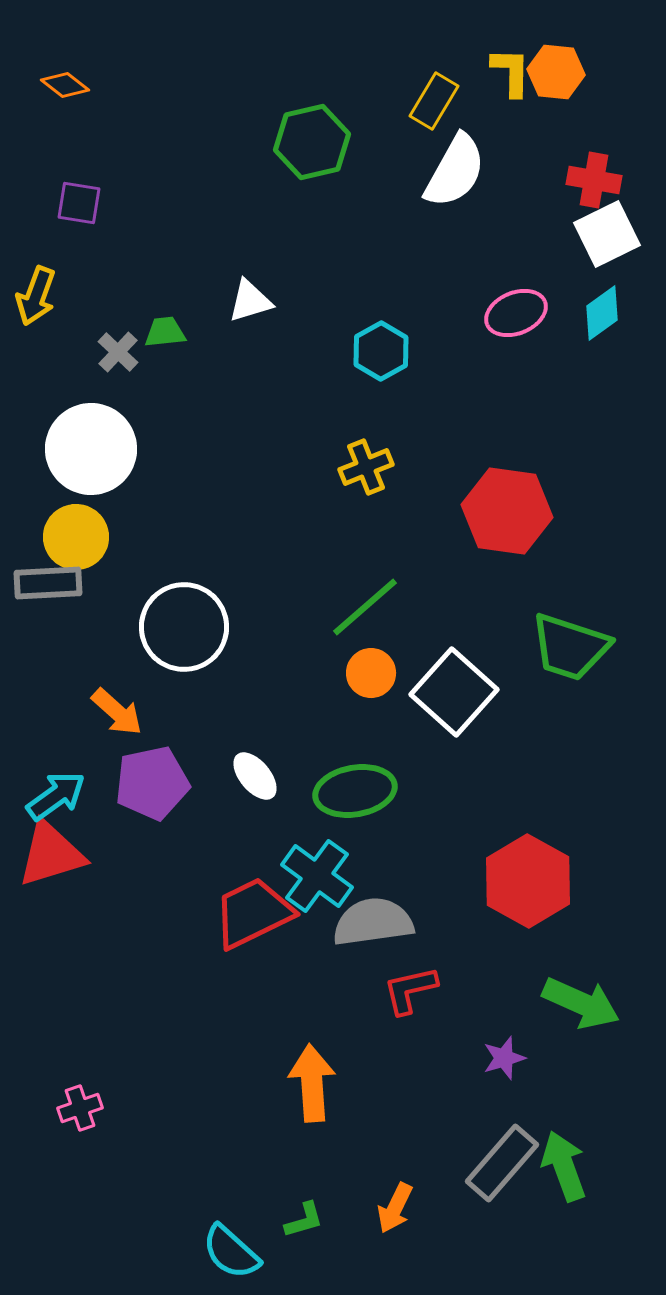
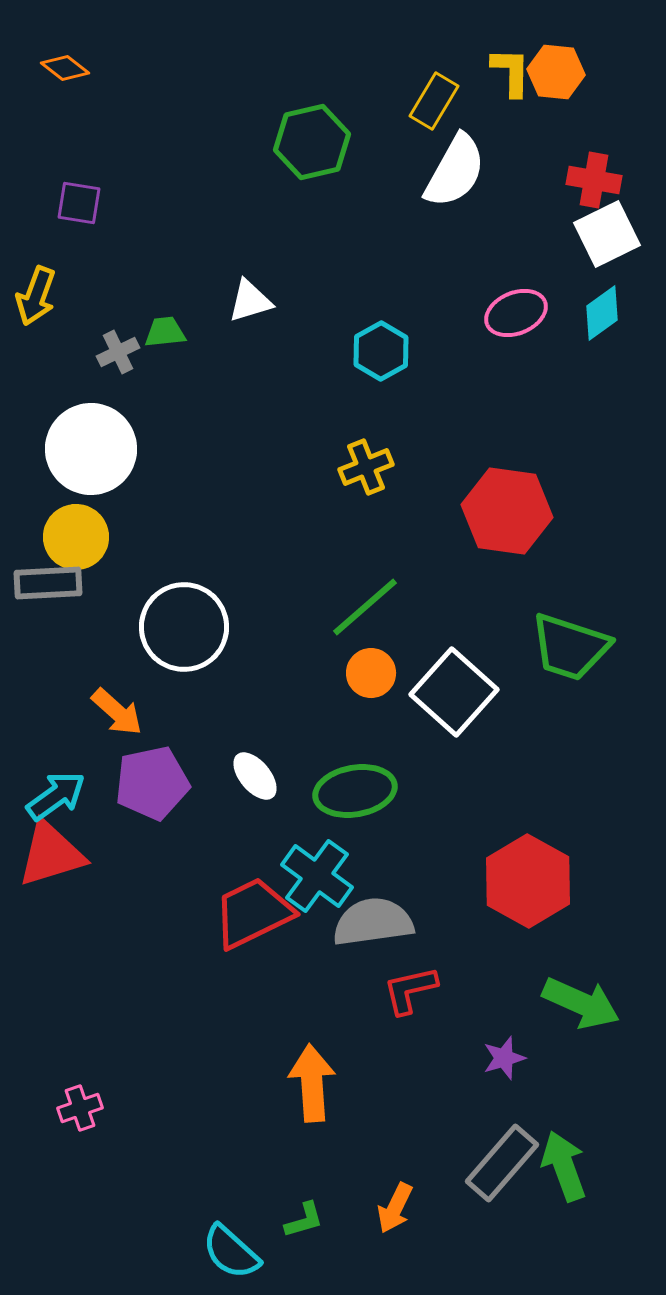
orange diamond at (65, 85): moved 17 px up
gray cross at (118, 352): rotated 21 degrees clockwise
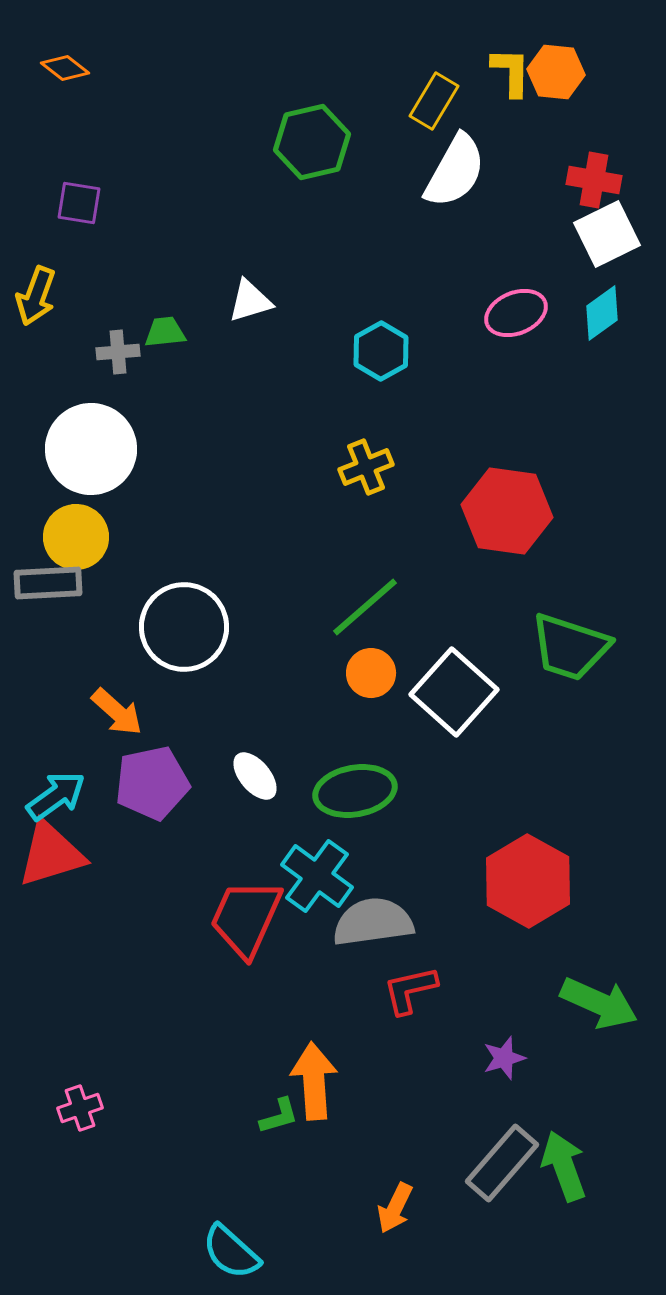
gray cross at (118, 352): rotated 21 degrees clockwise
red trapezoid at (253, 913): moved 7 px left, 5 px down; rotated 40 degrees counterclockwise
green arrow at (581, 1003): moved 18 px right
orange arrow at (312, 1083): moved 2 px right, 2 px up
green L-shape at (304, 1220): moved 25 px left, 104 px up
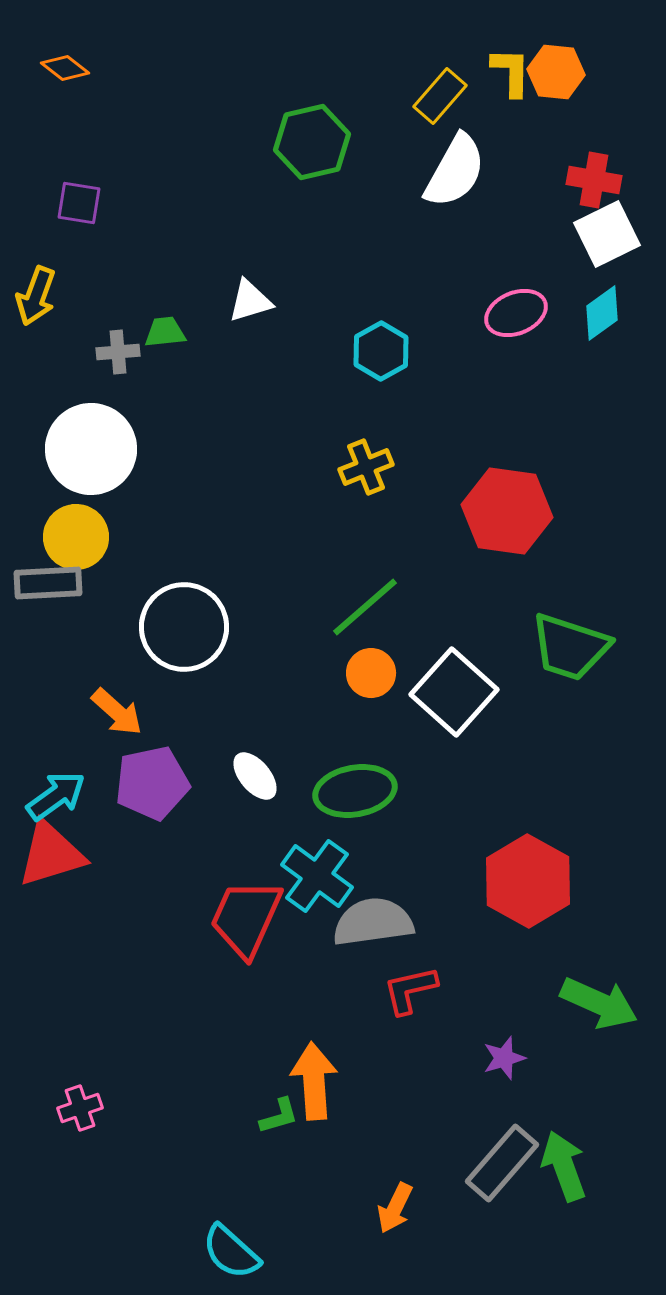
yellow rectangle at (434, 101): moved 6 px right, 5 px up; rotated 10 degrees clockwise
